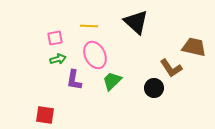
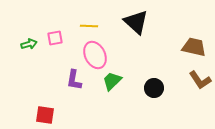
green arrow: moved 29 px left, 15 px up
brown L-shape: moved 29 px right, 12 px down
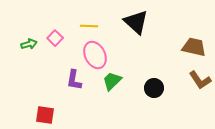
pink square: rotated 35 degrees counterclockwise
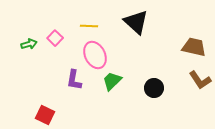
red square: rotated 18 degrees clockwise
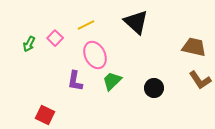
yellow line: moved 3 px left, 1 px up; rotated 30 degrees counterclockwise
green arrow: rotated 133 degrees clockwise
purple L-shape: moved 1 px right, 1 px down
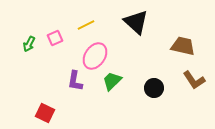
pink square: rotated 21 degrees clockwise
brown trapezoid: moved 11 px left, 1 px up
pink ellipse: moved 1 px down; rotated 60 degrees clockwise
brown L-shape: moved 6 px left
red square: moved 2 px up
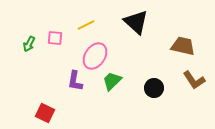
pink square: rotated 28 degrees clockwise
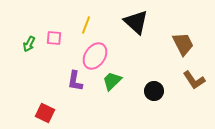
yellow line: rotated 42 degrees counterclockwise
pink square: moved 1 px left
brown trapezoid: moved 2 px up; rotated 50 degrees clockwise
black circle: moved 3 px down
